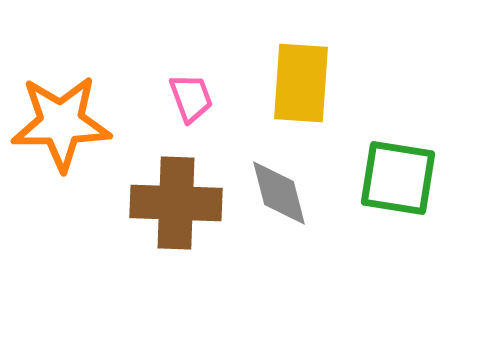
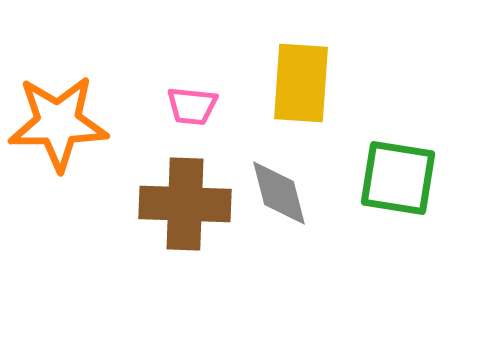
pink trapezoid: moved 1 px right, 8 px down; rotated 116 degrees clockwise
orange star: moved 3 px left
brown cross: moved 9 px right, 1 px down
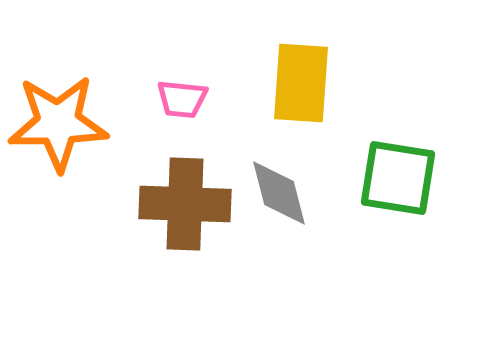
pink trapezoid: moved 10 px left, 7 px up
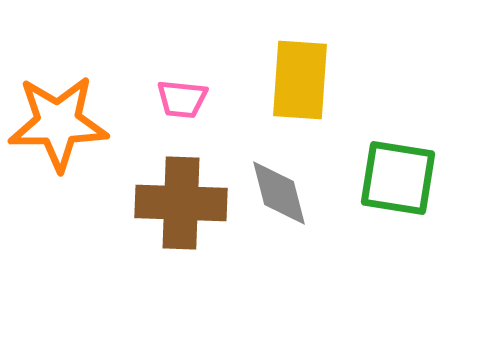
yellow rectangle: moved 1 px left, 3 px up
brown cross: moved 4 px left, 1 px up
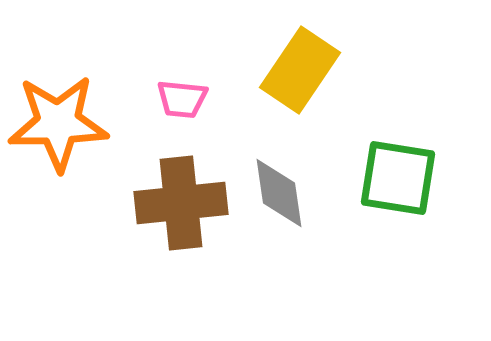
yellow rectangle: moved 10 px up; rotated 30 degrees clockwise
gray diamond: rotated 6 degrees clockwise
brown cross: rotated 8 degrees counterclockwise
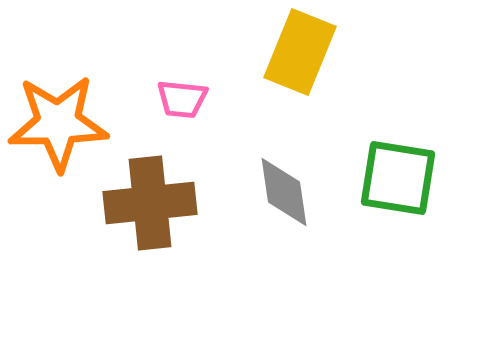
yellow rectangle: moved 18 px up; rotated 12 degrees counterclockwise
gray diamond: moved 5 px right, 1 px up
brown cross: moved 31 px left
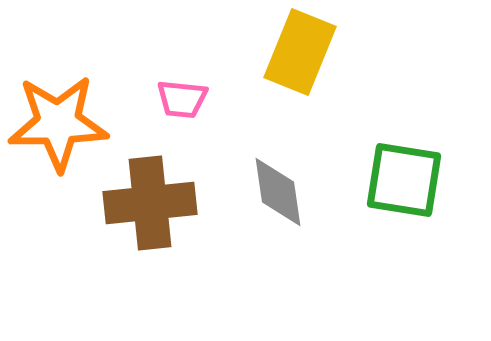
green square: moved 6 px right, 2 px down
gray diamond: moved 6 px left
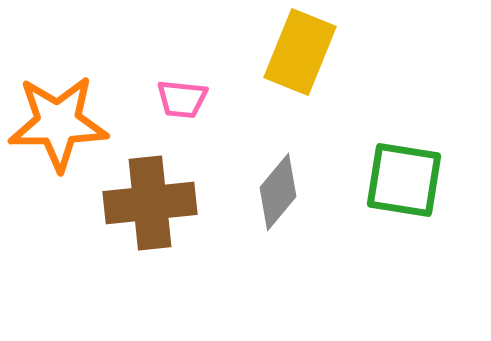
gray diamond: rotated 48 degrees clockwise
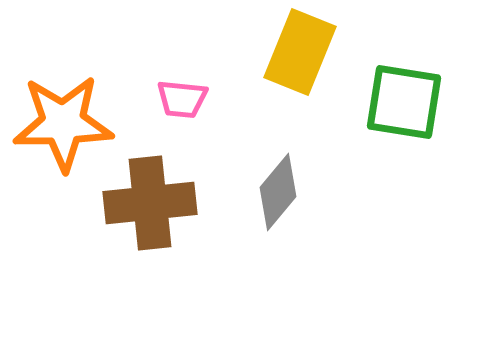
orange star: moved 5 px right
green square: moved 78 px up
